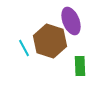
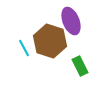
green rectangle: rotated 24 degrees counterclockwise
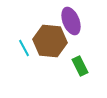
brown hexagon: rotated 12 degrees counterclockwise
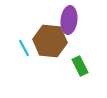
purple ellipse: moved 2 px left, 1 px up; rotated 28 degrees clockwise
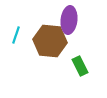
cyan line: moved 8 px left, 13 px up; rotated 48 degrees clockwise
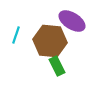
purple ellipse: moved 3 px right, 1 px down; rotated 64 degrees counterclockwise
green rectangle: moved 23 px left
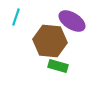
cyan line: moved 18 px up
green rectangle: moved 1 px right; rotated 48 degrees counterclockwise
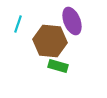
cyan line: moved 2 px right, 7 px down
purple ellipse: rotated 36 degrees clockwise
